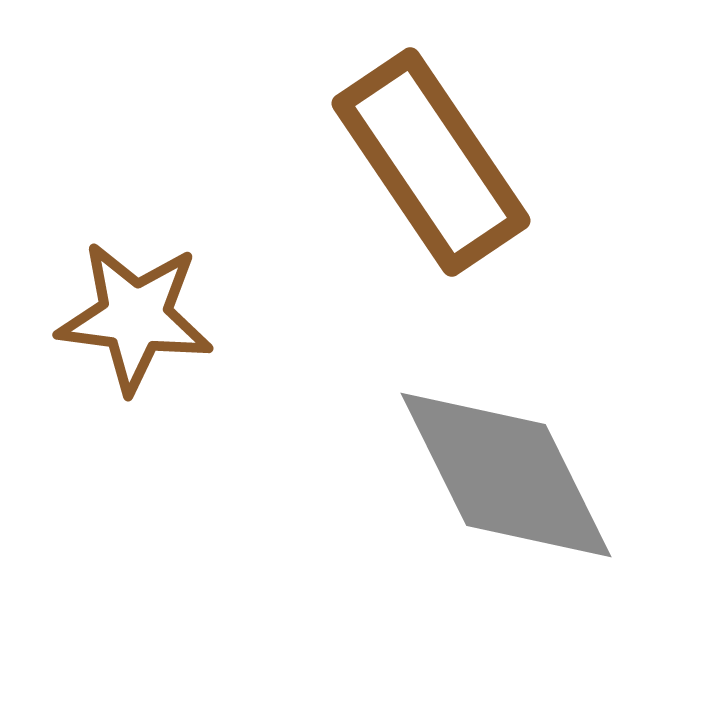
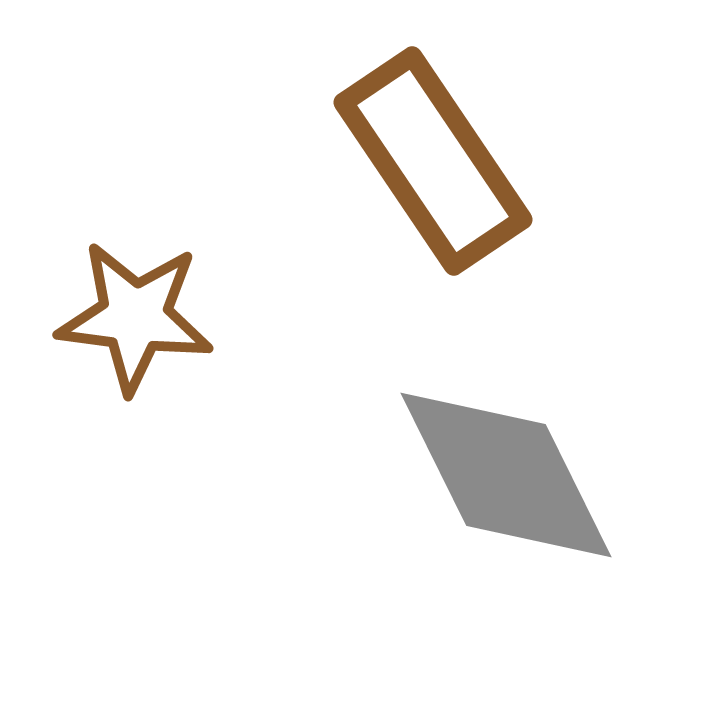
brown rectangle: moved 2 px right, 1 px up
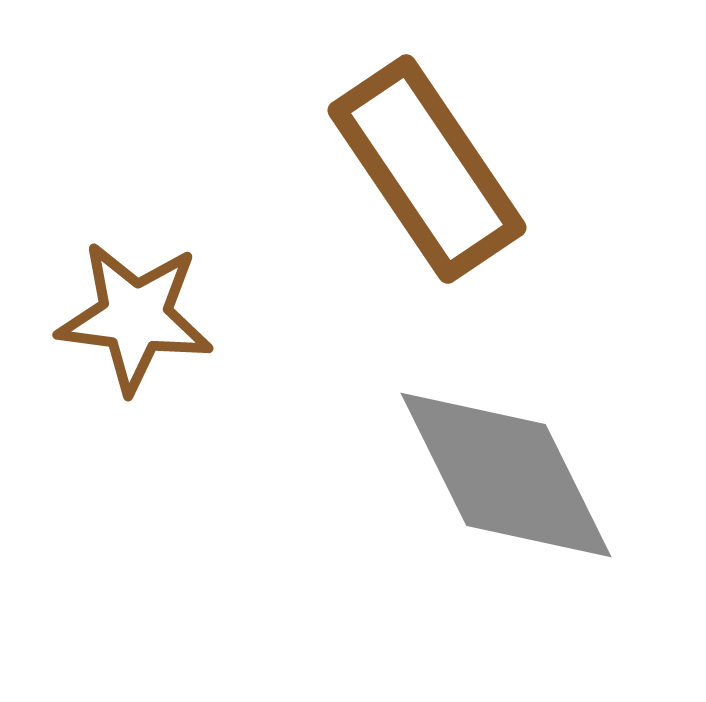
brown rectangle: moved 6 px left, 8 px down
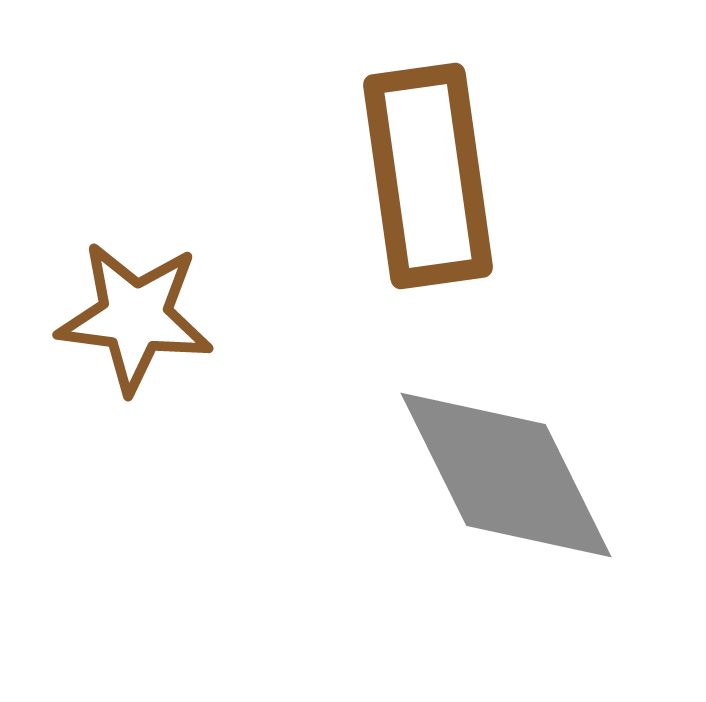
brown rectangle: moved 1 px right, 7 px down; rotated 26 degrees clockwise
